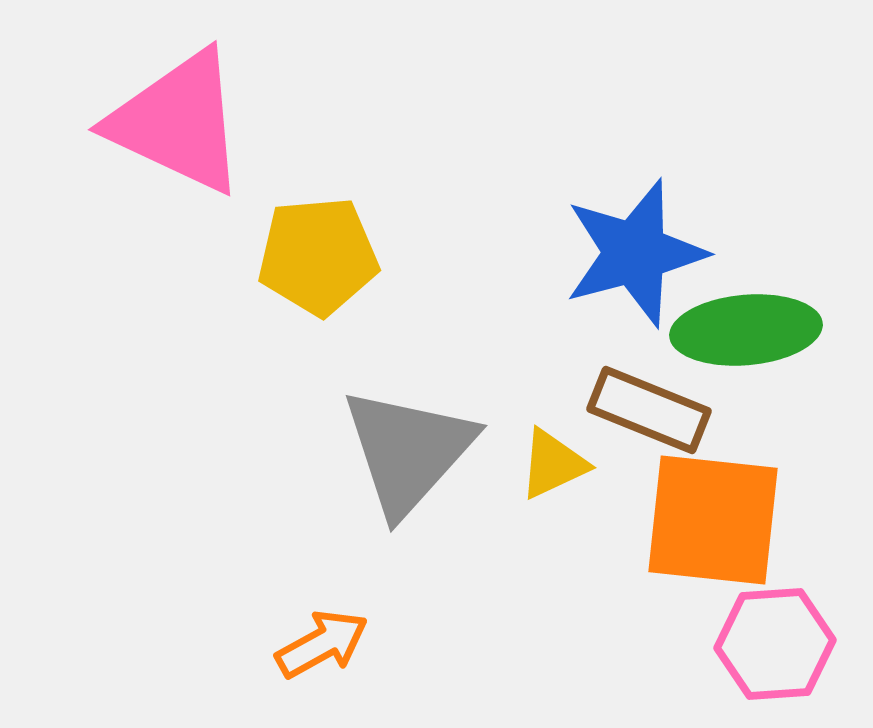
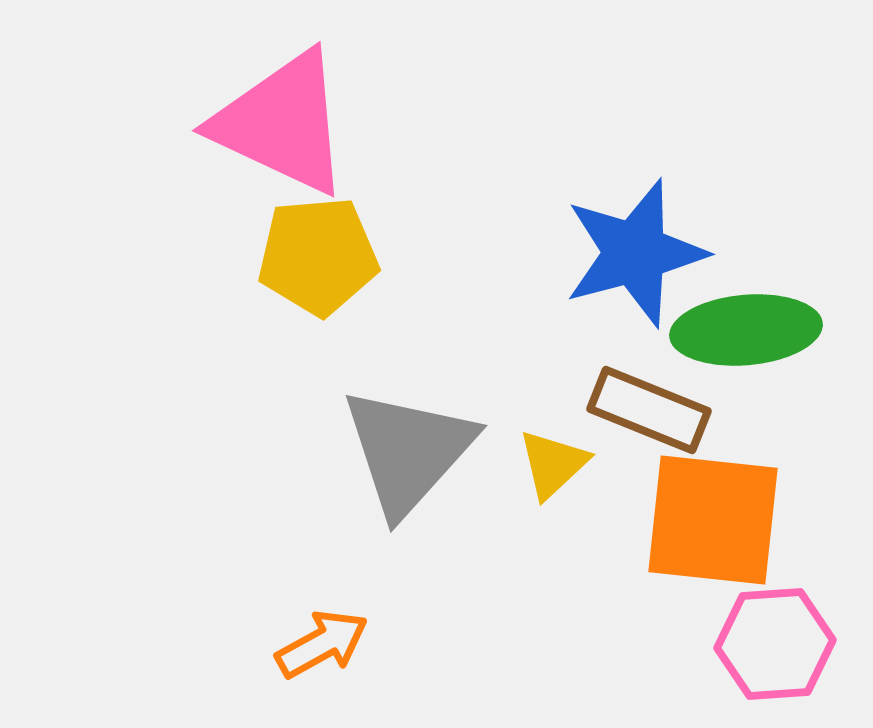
pink triangle: moved 104 px right, 1 px down
yellow triangle: rotated 18 degrees counterclockwise
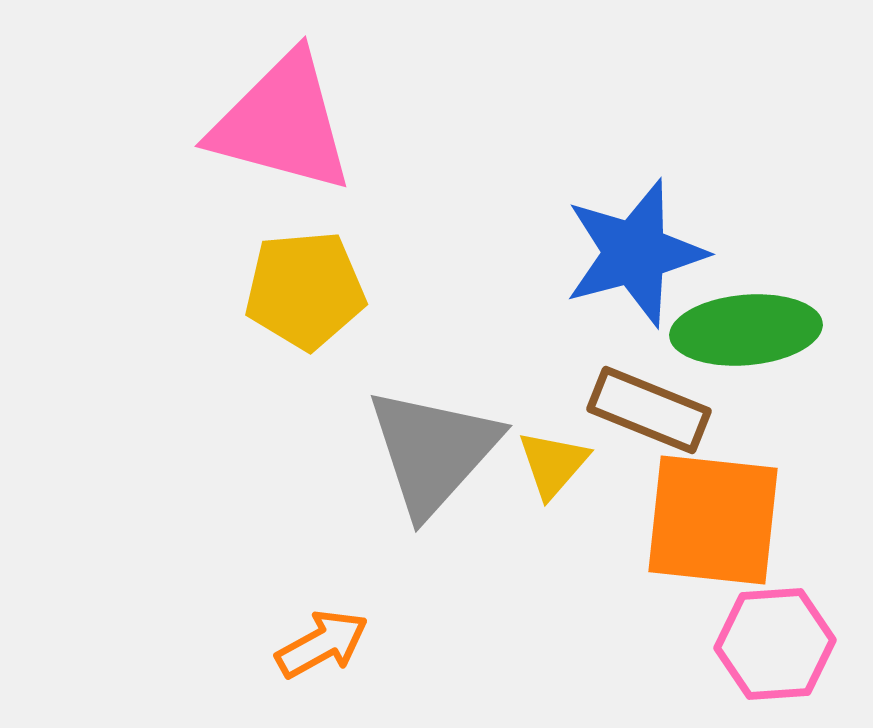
pink triangle: rotated 10 degrees counterclockwise
yellow pentagon: moved 13 px left, 34 px down
gray triangle: moved 25 px right
yellow triangle: rotated 6 degrees counterclockwise
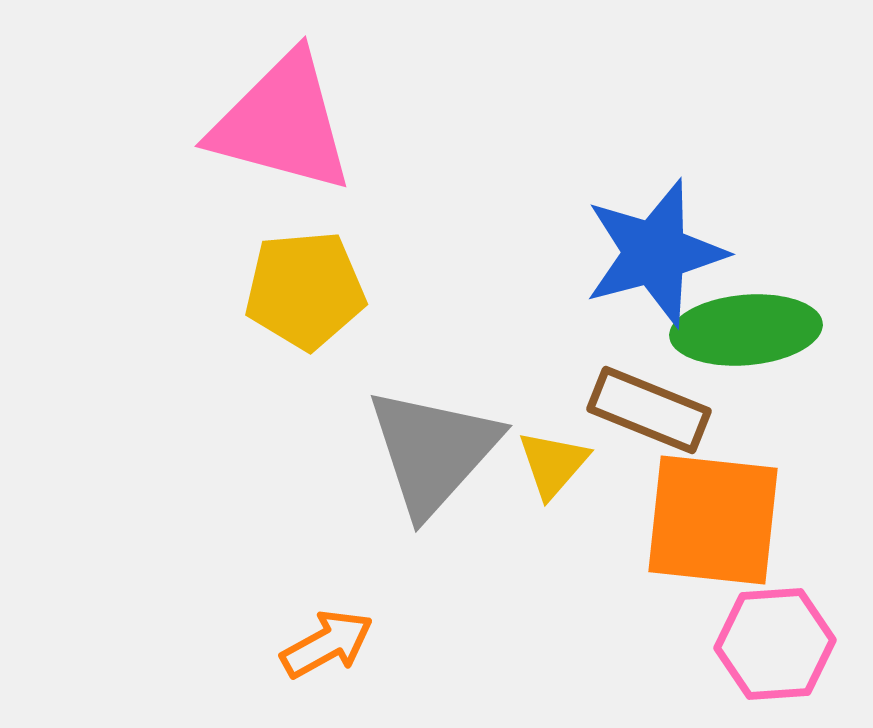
blue star: moved 20 px right
orange arrow: moved 5 px right
